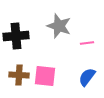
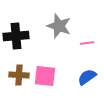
blue semicircle: rotated 18 degrees clockwise
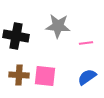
gray star: moved 1 px left; rotated 15 degrees counterclockwise
black cross: rotated 15 degrees clockwise
pink line: moved 1 px left
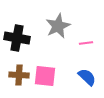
gray star: rotated 30 degrees counterclockwise
black cross: moved 1 px right, 2 px down
blue semicircle: rotated 78 degrees clockwise
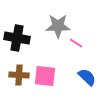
gray star: rotated 25 degrees clockwise
pink line: moved 10 px left; rotated 40 degrees clockwise
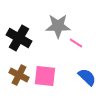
black cross: moved 2 px right; rotated 20 degrees clockwise
brown cross: rotated 24 degrees clockwise
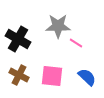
black cross: moved 1 px left, 1 px down
pink square: moved 7 px right
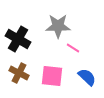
pink line: moved 3 px left, 5 px down
brown cross: moved 2 px up
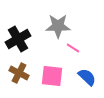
black cross: rotated 30 degrees clockwise
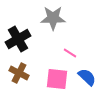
gray star: moved 5 px left, 8 px up
pink line: moved 3 px left, 5 px down
pink square: moved 5 px right, 3 px down
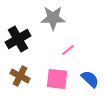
pink line: moved 2 px left, 3 px up; rotated 72 degrees counterclockwise
brown cross: moved 1 px right, 3 px down
blue semicircle: moved 3 px right, 2 px down
